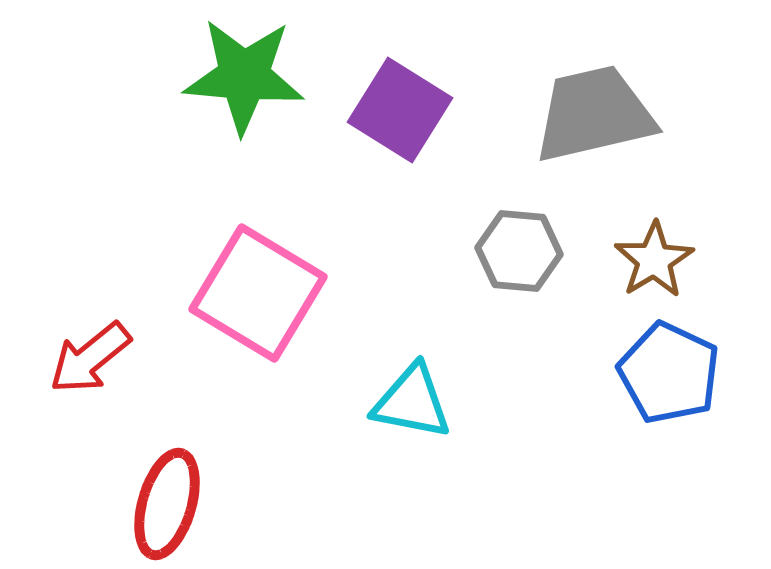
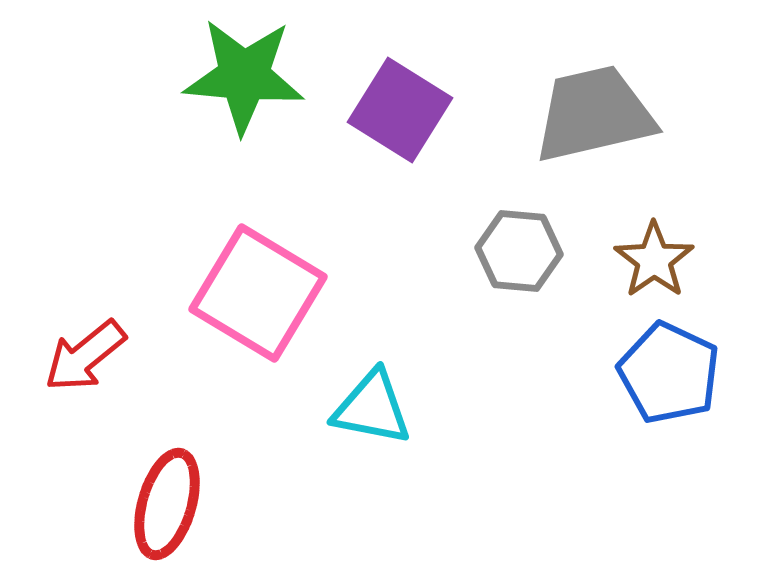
brown star: rotated 4 degrees counterclockwise
red arrow: moved 5 px left, 2 px up
cyan triangle: moved 40 px left, 6 px down
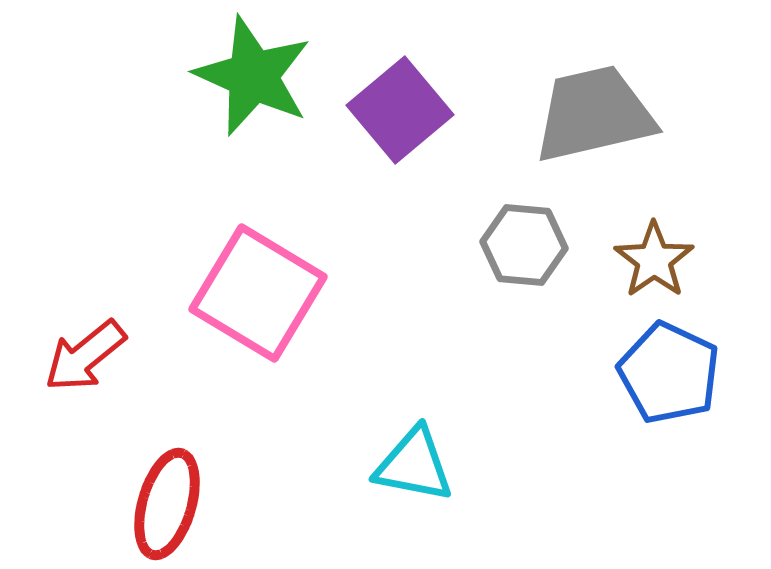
green star: moved 9 px right; rotated 19 degrees clockwise
purple square: rotated 18 degrees clockwise
gray hexagon: moved 5 px right, 6 px up
cyan triangle: moved 42 px right, 57 px down
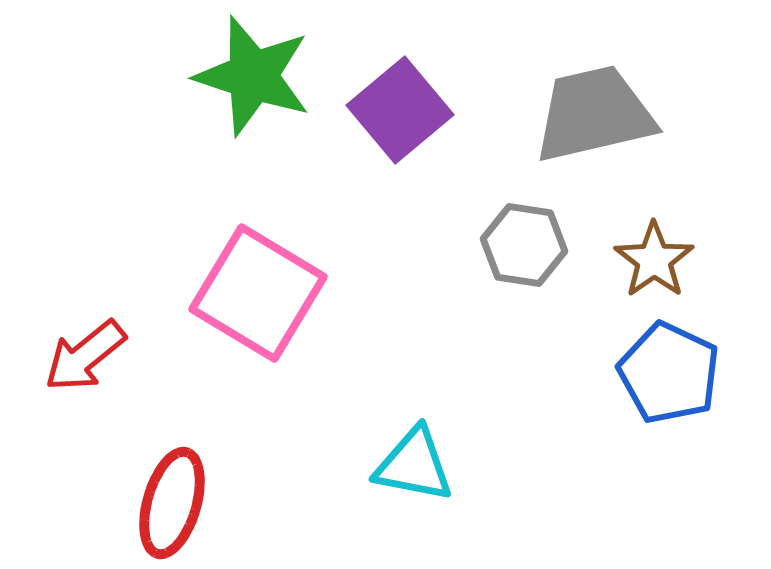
green star: rotated 6 degrees counterclockwise
gray hexagon: rotated 4 degrees clockwise
red ellipse: moved 5 px right, 1 px up
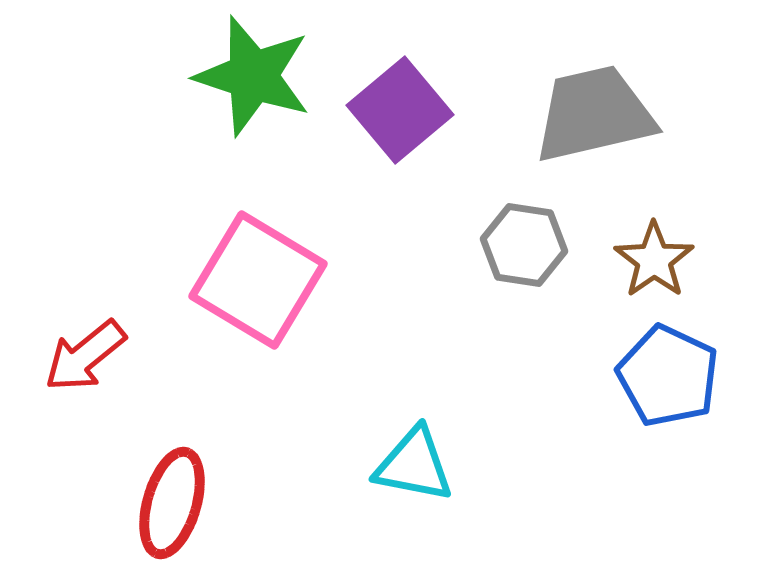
pink square: moved 13 px up
blue pentagon: moved 1 px left, 3 px down
